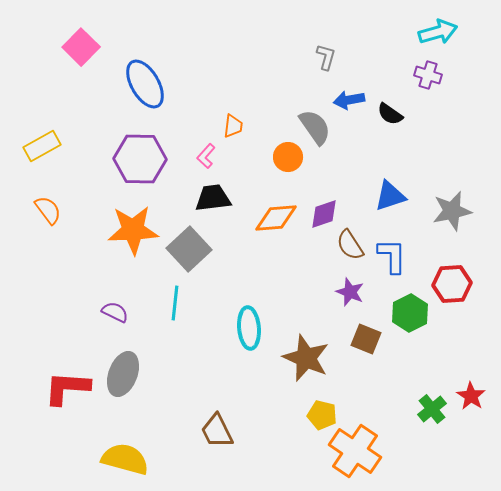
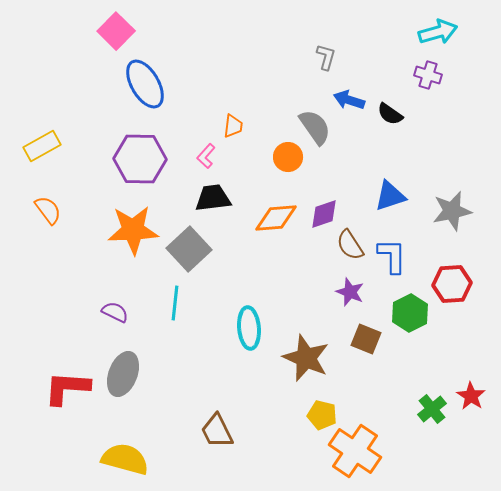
pink square: moved 35 px right, 16 px up
blue arrow: rotated 28 degrees clockwise
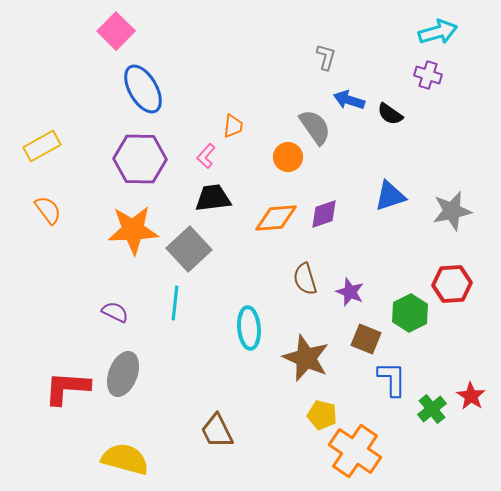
blue ellipse: moved 2 px left, 5 px down
brown semicircle: moved 45 px left, 34 px down; rotated 16 degrees clockwise
blue L-shape: moved 123 px down
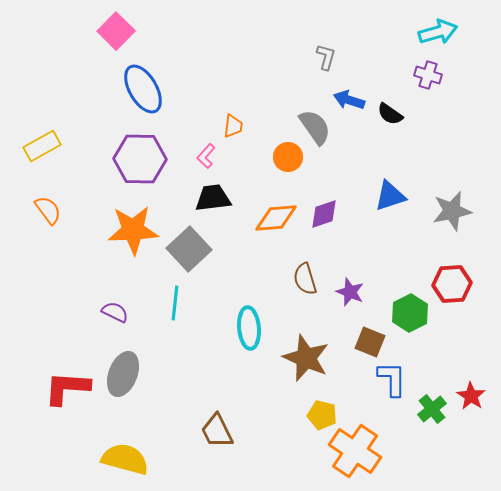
brown square: moved 4 px right, 3 px down
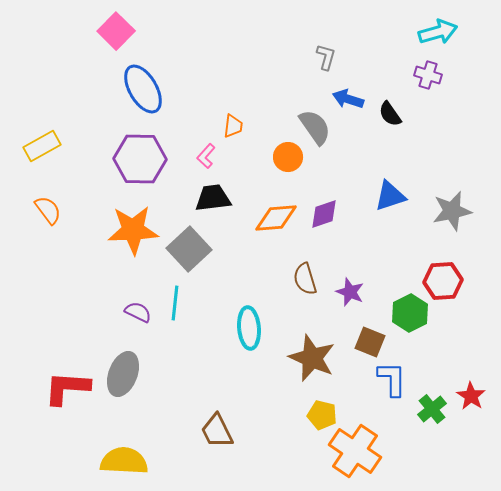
blue arrow: moved 1 px left, 1 px up
black semicircle: rotated 20 degrees clockwise
red hexagon: moved 9 px left, 3 px up
purple semicircle: moved 23 px right
brown star: moved 6 px right
yellow semicircle: moved 1 px left, 2 px down; rotated 12 degrees counterclockwise
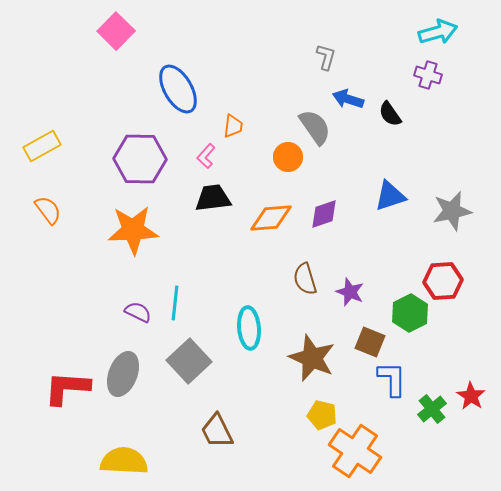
blue ellipse: moved 35 px right
orange diamond: moved 5 px left
gray square: moved 112 px down
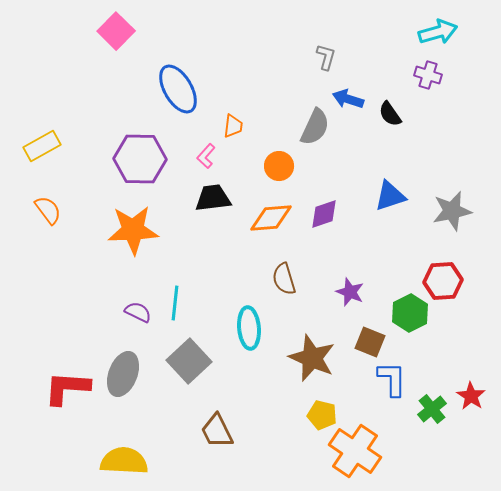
gray semicircle: rotated 60 degrees clockwise
orange circle: moved 9 px left, 9 px down
brown semicircle: moved 21 px left
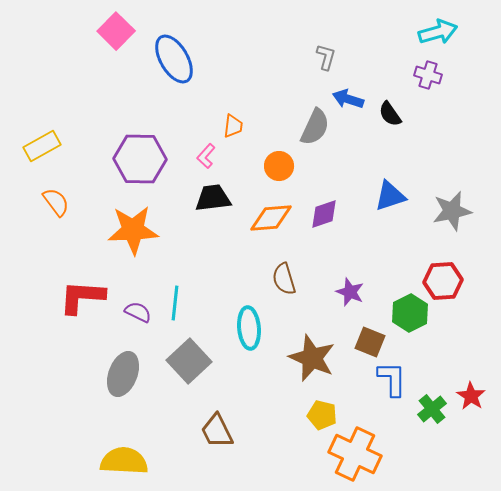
blue ellipse: moved 4 px left, 30 px up
orange semicircle: moved 8 px right, 8 px up
red L-shape: moved 15 px right, 91 px up
orange cross: moved 3 px down; rotated 9 degrees counterclockwise
